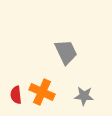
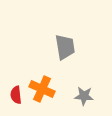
gray trapezoid: moved 1 px left, 5 px up; rotated 16 degrees clockwise
orange cross: moved 3 px up
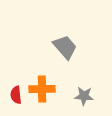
gray trapezoid: rotated 32 degrees counterclockwise
orange cross: rotated 25 degrees counterclockwise
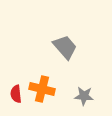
orange cross: rotated 15 degrees clockwise
red semicircle: moved 1 px up
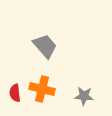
gray trapezoid: moved 20 px left, 1 px up
red semicircle: moved 1 px left, 1 px up
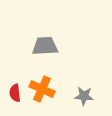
gray trapezoid: rotated 52 degrees counterclockwise
orange cross: rotated 10 degrees clockwise
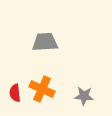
gray trapezoid: moved 4 px up
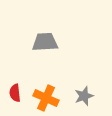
orange cross: moved 4 px right, 9 px down
gray star: rotated 24 degrees counterclockwise
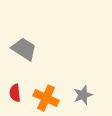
gray trapezoid: moved 21 px left, 7 px down; rotated 36 degrees clockwise
gray star: moved 1 px left, 1 px up
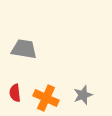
gray trapezoid: rotated 24 degrees counterclockwise
